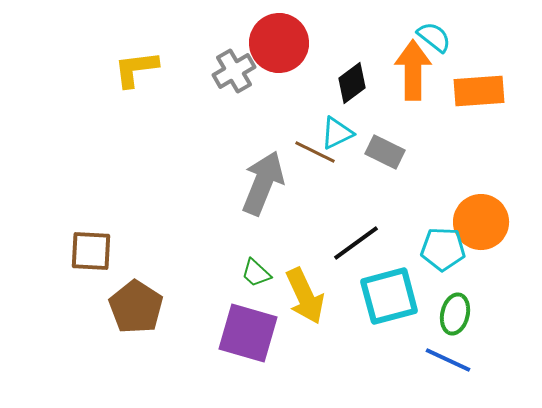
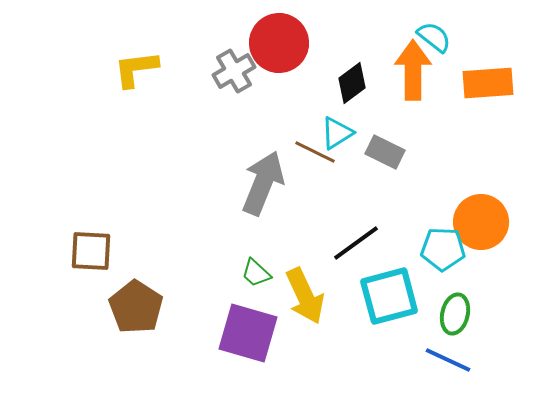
orange rectangle: moved 9 px right, 8 px up
cyan triangle: rotated 6 degrees counterclockwise
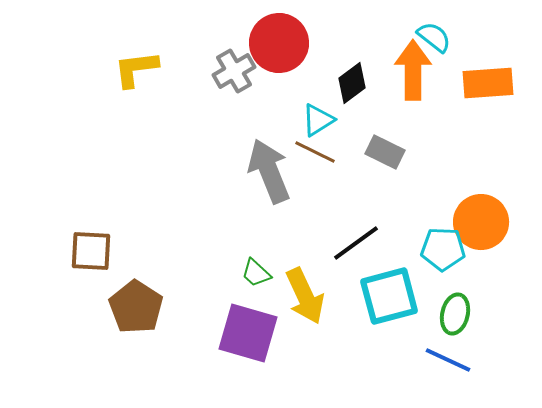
cyan triangle: moved 19 px left, 13 px up
gray arrow: moved 6 px right, 12 px up; rotated 44 degrees counterclockwise
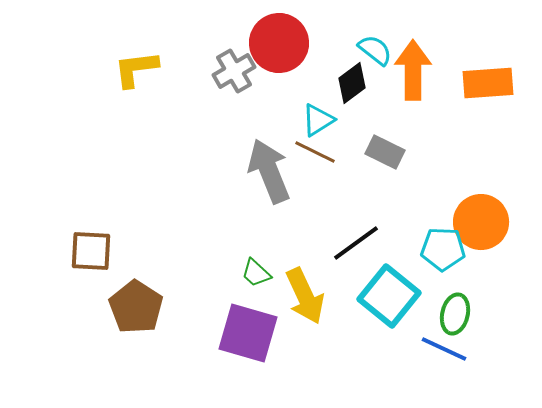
cyan semicircle: moved 59 px left, 13 px down
cyan square: rotated 36 degrees counterclockwise
blue line: moved 4 px left, 11 px up
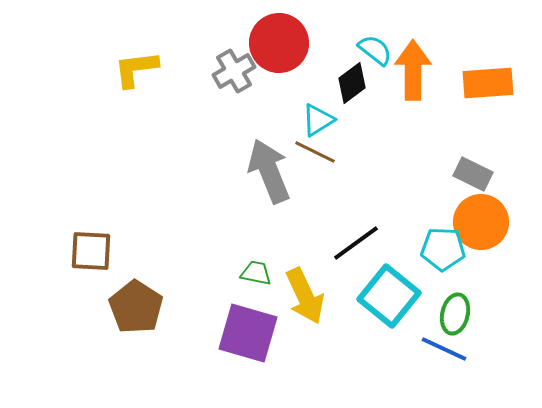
gray rectangle: moved 88 px right, 22 px down
green trapezoid: rotated 148 degrees clockwise
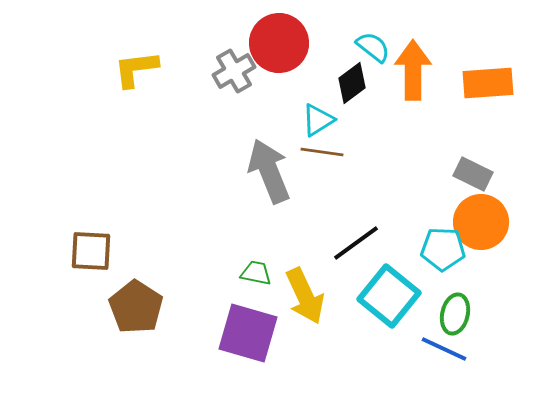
cyan semicircle: moved 2 px left, 3 px up
brown line: moved 7 px right; rotated 18 degrees counterclockwise
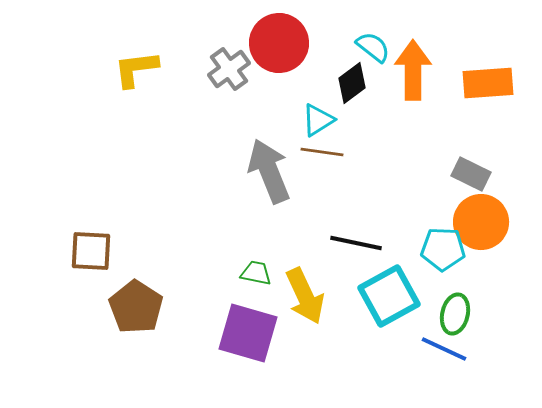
gray cross: moved 5 px left, 2 px up; rotated 6 degrees counterclockwise
gray rectangle: moved 2 px left
black line: rotated 48 degrees clockwise
cyan square: rotated 22 degrees clockwise
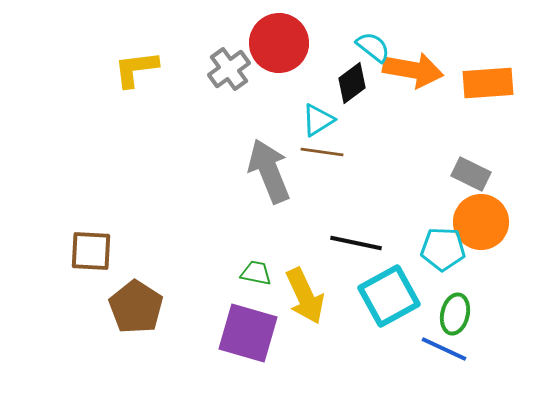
orange arrow: rotated 100 degrees clockwise
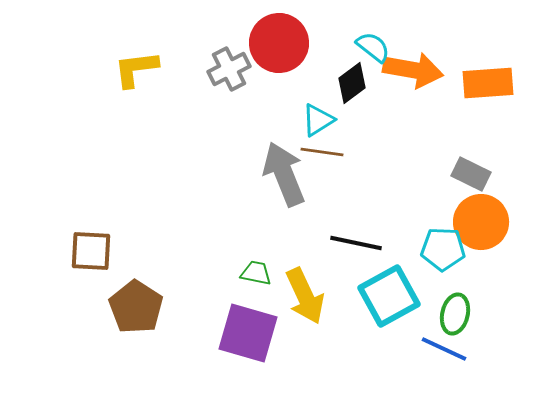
gray cross: rotated 9 degrees clockwise
gray arrow: moved 15 px right, 3 px down
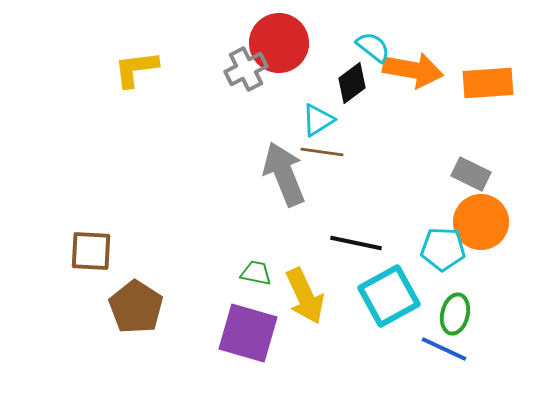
gray cross: moved 17 px right
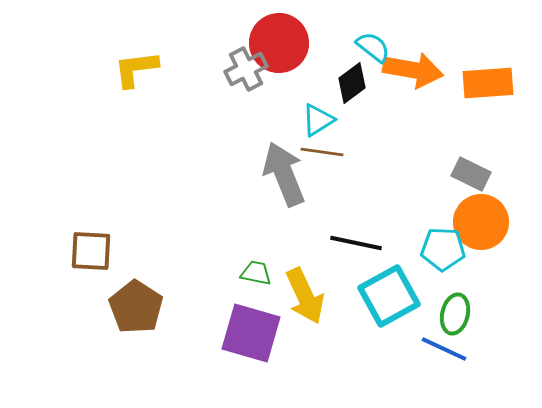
purple square: moved 3 px right
